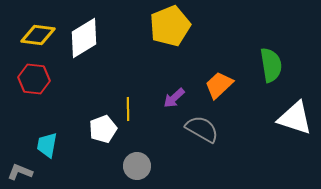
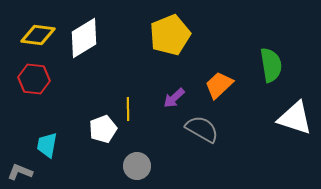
yellow pentagon: moved 9 px down
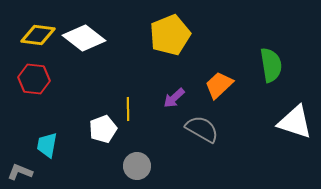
white diamond: rotated 69 degrees clockwise
white triangle: moved 4 px down
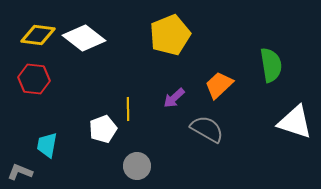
gray semicircle: moved 5 px right
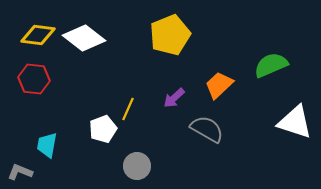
green semicircle: rotated 104 degrees counterclockwise
yellow line: rotated 25 degrees clockwise
